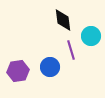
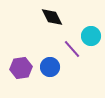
black diamond: moved 11 px left, 3 px up; rotated 20 degrees counterclockwise
purple line: moved 1 px right, 1 px up; rotated 24 degrees counterclockwise
purple hexagon: moved 3 px right, 3 px up
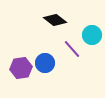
black diamond: moved 3 px right, 3 px down; rotated 25 degrees counterclockwise
cyan circle: moved 1 px right, 1 px up
blue circle: moved 5 px left, 4 px up
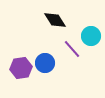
black diamond: rotated 20 degrees clockwise
cyan circle: moved 1 px left, 1 px down
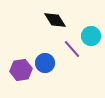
purple hexagon: moved 2 px down
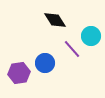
purple hexagon: moved 2 px left, 3 px down
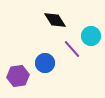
purple hexagon: moved 1 px left, 3 px down
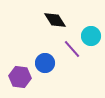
purple hexagon: moved 2 px right, 1 px down; rotated 15 degrees clockwise
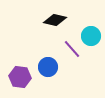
black diamond: rotated 45 degrees counterclockwise
blue circle: moved 3 px right, 4 px down
